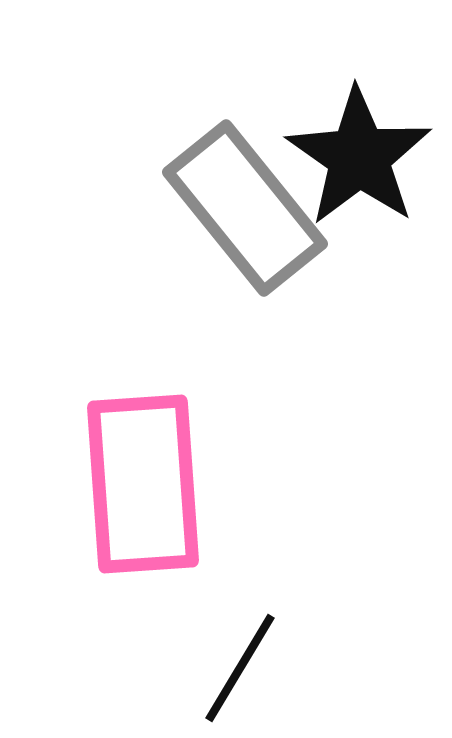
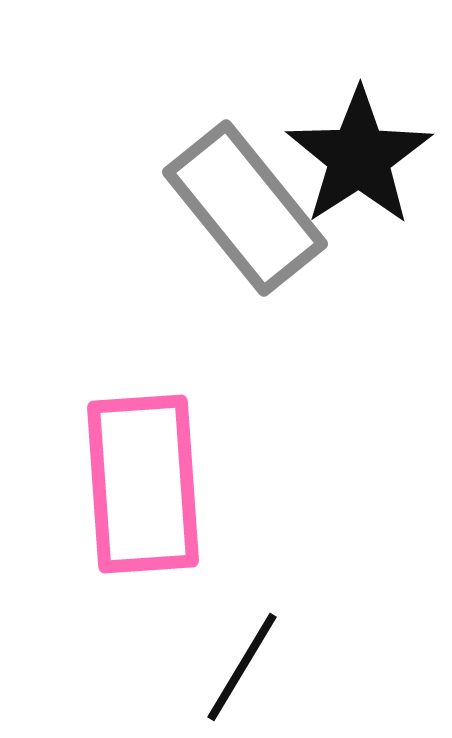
black star: rotated 4 degrees clockwise
black line: moved 2 px right, 1 px up
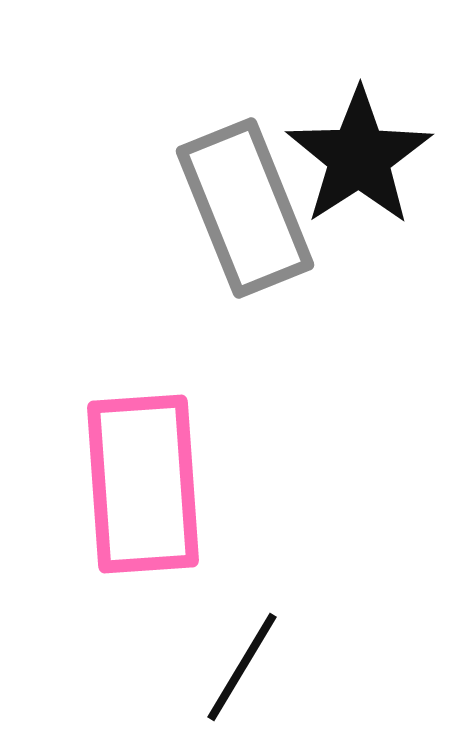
gray rectangle: rotated 17 degrees clockwise
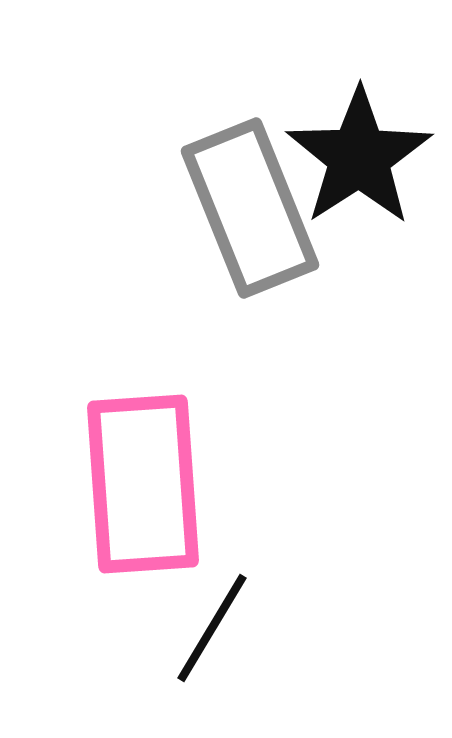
gray rectangle: moved 5 px right
black line: moved 30 px left, 39 px up
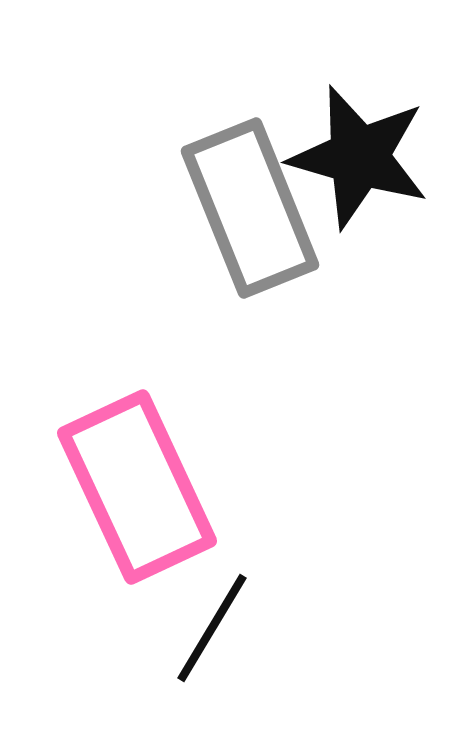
black star: rotated 23 degrees counterclockwise
pink rectangle: moved 6 px left, 3 px down; rotated 21 degrees counterclockwise
